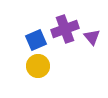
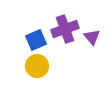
yellow circle: moved 1 px left
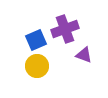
purple triangle: moved 8 px left, 18 px down; rotated 30 degrees counterclockwise
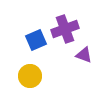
yellow circle: moved 7 px left, 10 px down
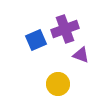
purple triangle: moved 3 px left
yellow circle: moved 28 px right, 8 px down
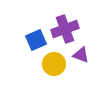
yellow circle: moved 4 px left, 20 px up
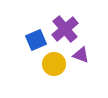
purple cross: rotated 20 degrees counterclockwise
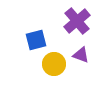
purple cross: moved 12 px right, 8 px up
blue square: rotated 10 degrees clockwise
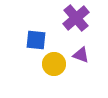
purple cross: moved 1 px left, 3 px up
blue square: rotated 20 degrees clockwise
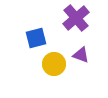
blue square: moved 2 px up; rotated 20 degrees counterclockwise
